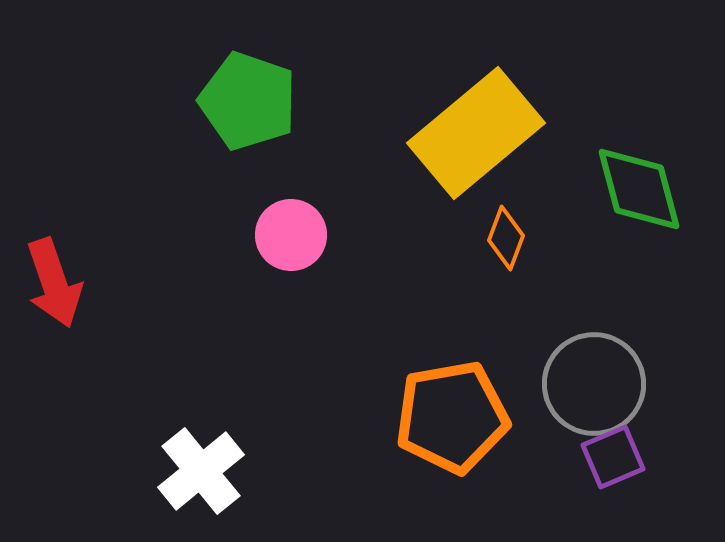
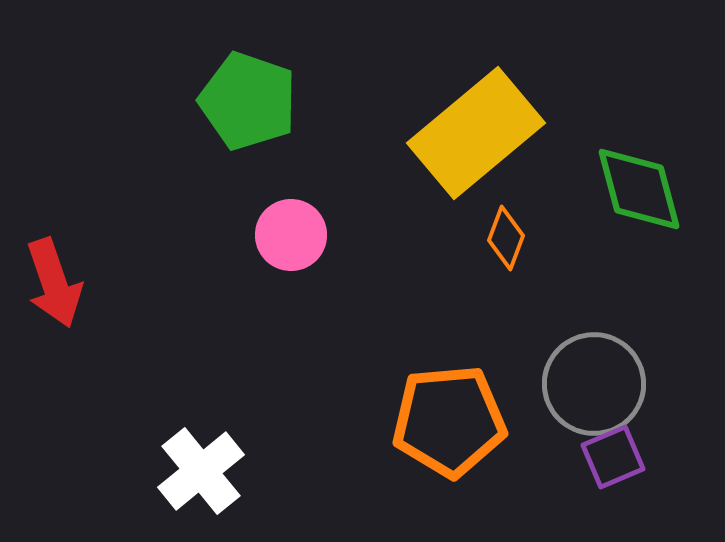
orange pentagon: moved 3 px left, 4 px down; rotated 5 degrees clockwise
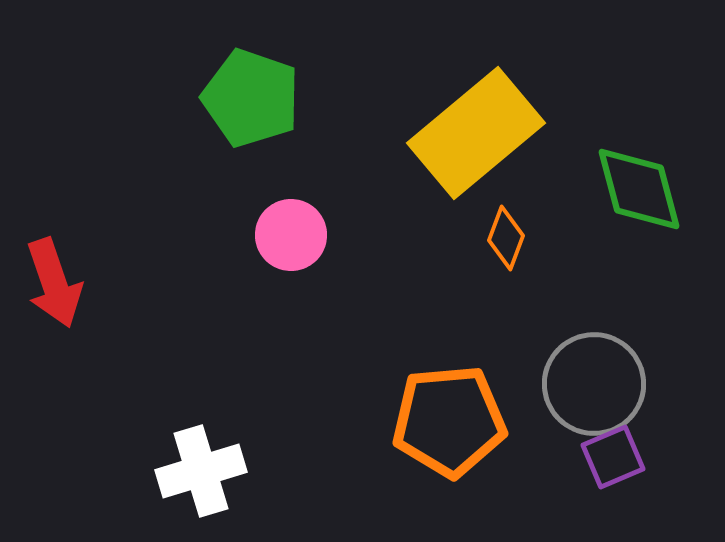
green pentagon: moved 3 px right, 3 px up
white cross: rotated 22 degrees clockwise
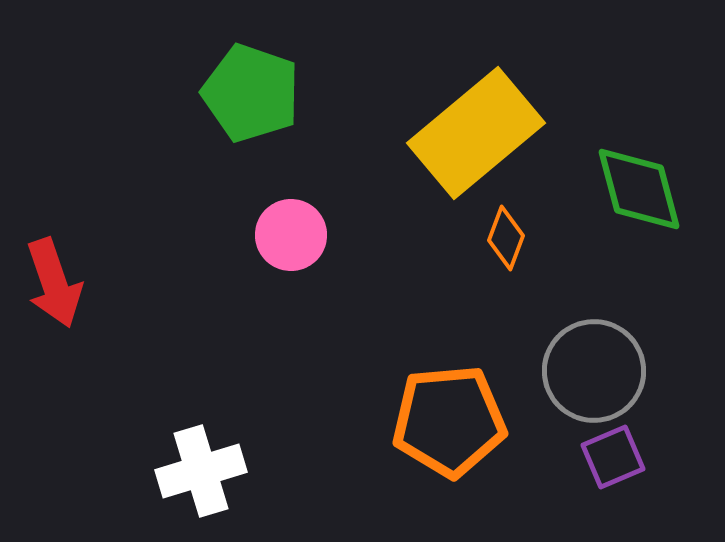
green pentagon: moved 5 px up
gray circle: moved 13 px up
